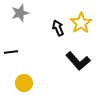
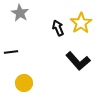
gray star: rotated 24 degrees counterclockwise
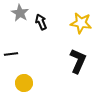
yellow star: rotated 30 degrees counterclockwise
black arrow: moved 17 px left, 6 px up
black line: moved 2 px down
black L-shape: rotated 115 degrees counterclockwise
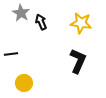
gray star: moved 1 px right
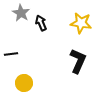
black arrow: moved 1 px down
